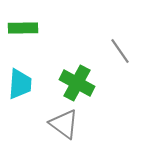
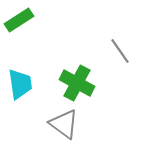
green rectangle: moved 4 px left, 8 px up; rotated 32 degrees counterclockwise
cyan trapezoid: rotated 12 degrees counterclockwise
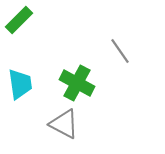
green rectangle: rotated 12 degrees counterclockwise
gray triangle: rotated 8 degrees counterclockwise
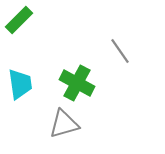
gray triangle: rotated 44 degrees counterclockwise
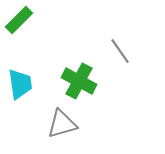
green cross: moved 2 px right, 2 px up
gray triangle: moved 2 px left
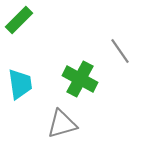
green cross: moved 1 px right, 2 px up
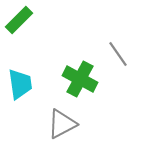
gray line: moved 2 px left, 3 px down
gray triangle: rotated 12 degrees counterclockwise
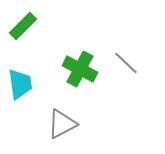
green rectangle: moved 4 px right, 6 px down
gray line: moved 8 px right, 9 px down; rotated 12 degrees counterclockwise
green cross: moved 10 px up
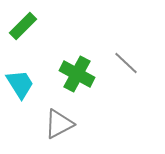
green cross: moved 3 px left, 5 px down
cyan trapezoid: rotated 24 degrees counterclockwise
gray triangle: moved 3 px left
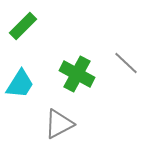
cyan trapezoid: rotated 64 degrees clockwise
